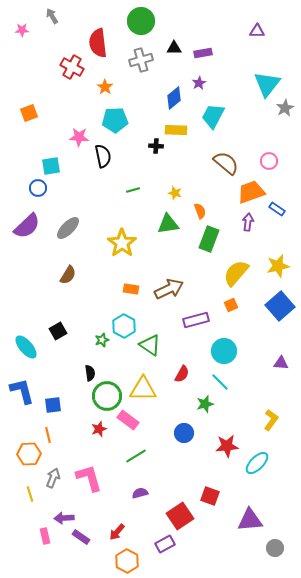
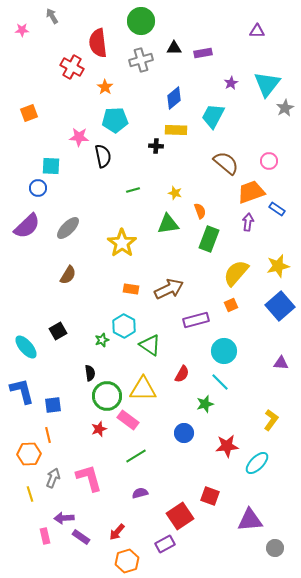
purple star at (199, 83): moved 32 px right
cyan square at (51, 166): rotated 12 degrees clockwise
orange hexagon at (127, 561): rotated 15 degrees clockwise
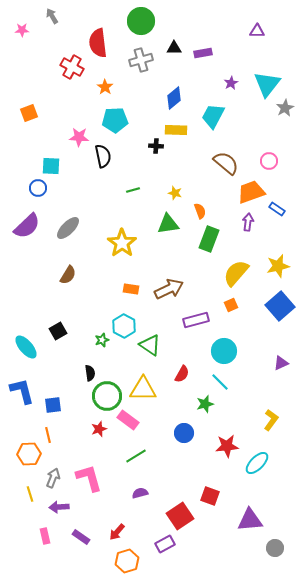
purple triangle at (281, 363): rotated 28 degrees counterclockwise
purple arrow at (64, 518): moved 5 px left, 11 px up
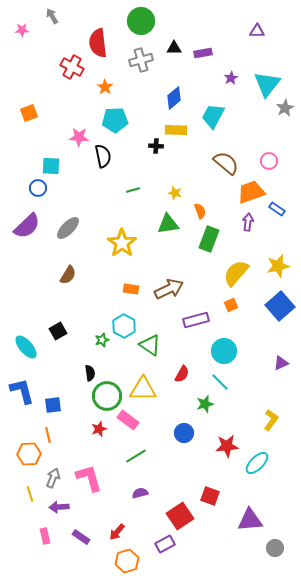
purple star at (231, 83): moved 5 px up
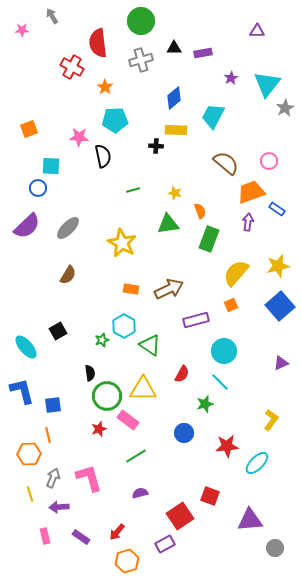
orange square at (29, 113): moved 16 px down
yellow star at (122, 243): rotated 8 degrees counterclockwise
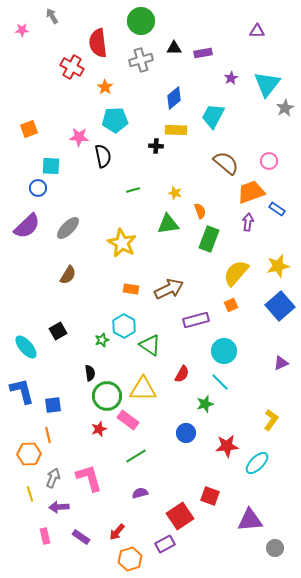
blue circle at (184, 433): moved 2 px right
orange hexagon at (127, 561): moved 3 px right, 2 px up
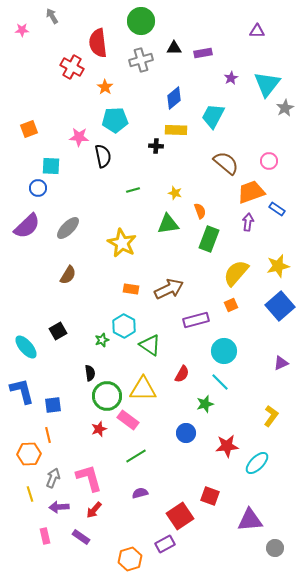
yellow L-shape at (271, 420): moved 4 px up
red arrow at (117, 532): moved 23 px left, 22 px up
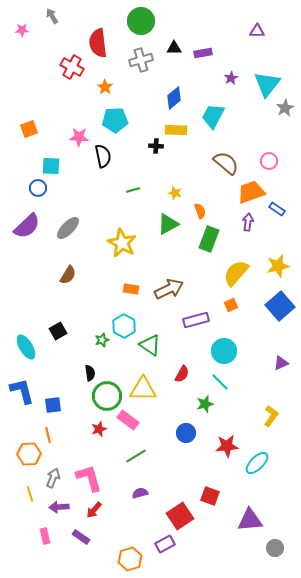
green triangle at (168, 224): rotated 20 degrees counterclockwise
cyan ellipse at (26, 347): rotated 10 degrees clockwise
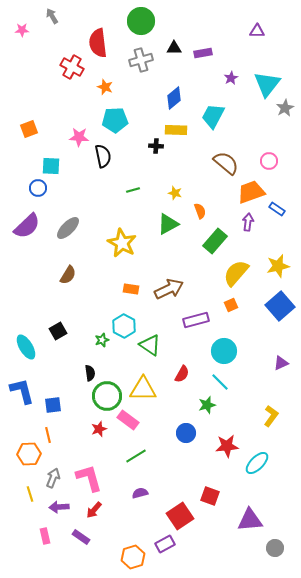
orange star at (105, 87): rotated 14 degrees counterclockwise
green rectangle at (209, 239): moved 6 px right, 2 px down; rotated 20 degrees clockwise
green star at (205, 404): moved 2 px right, 1 px down
orange hexagon at (130, 559): moved 3 px right, 2 px up
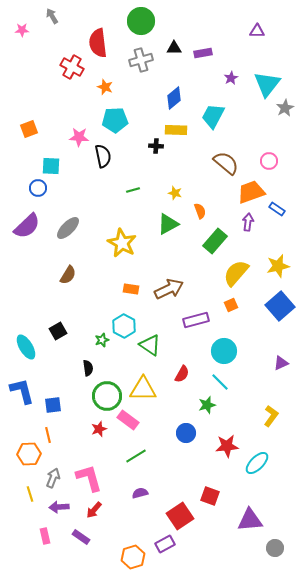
black semicircle at (90, 373): moved 2 px left, 5 px up
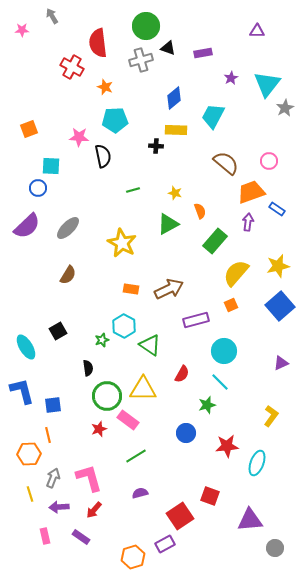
green circle at (141, 21): moved 5 px right, 5 px down
black triangle at (174, 48): moved 6 px left; rotated 21 degrees clockwise
cyan ellipse at (257, 463): rotated 25 degrees counterclockwise
